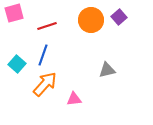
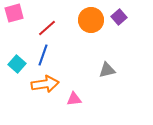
red line: moved 2 px down; rotated 24 degrees counterclockwise
orange arrow: rotated 40 degrees clockwise
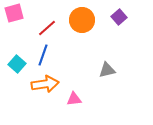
orange circle: moved 9 px left
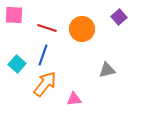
pink square: moved 2 px down; rotated 18 degrees clockwise
orange circle: moved 9 px down
red line: rotated 60 degrees clockwise
orange arrow: rotated 44 degrees counterclockwise
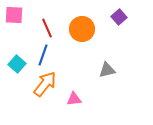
red line: rotated 48 degrees clockwise
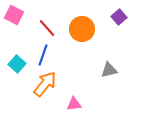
pink square: rotated 24 degrees clockwise
red line: rotated 18 degrees counterclockwise
gray triangle: moved 2 px right
pink triangle: moved 5 px down
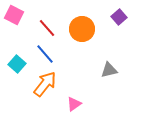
blue line: moved 2 px right, 1 px up; rotated 60 degrees counterclockwise
pink triangle: rotated 28 degrees counterclockwise
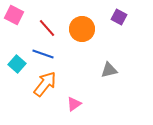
purple square: rotated 21 degrees counterclockwise
blue line: moved 2 px left; rotated 30 degrees counterclockwise
